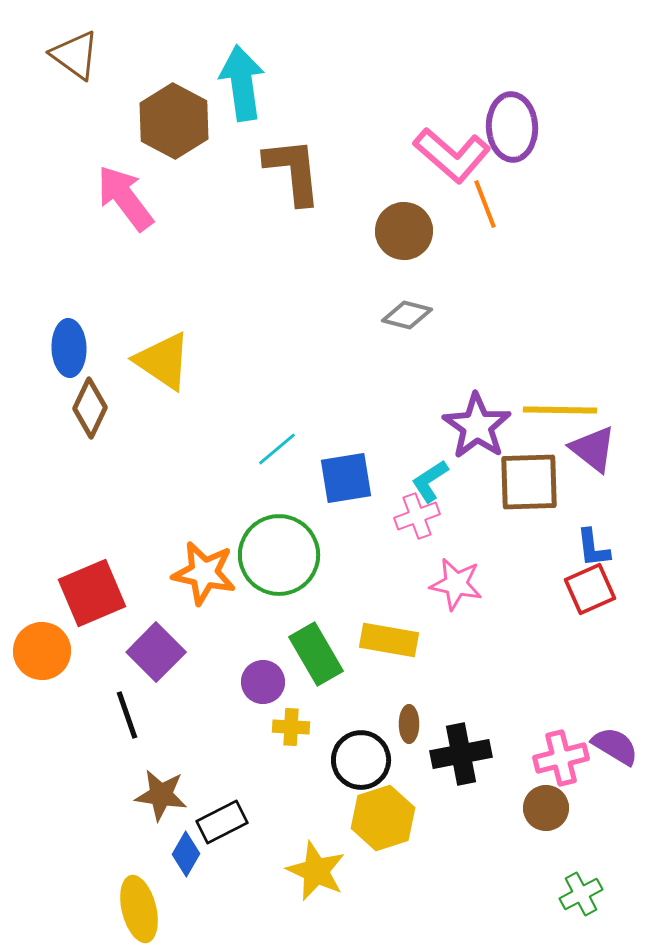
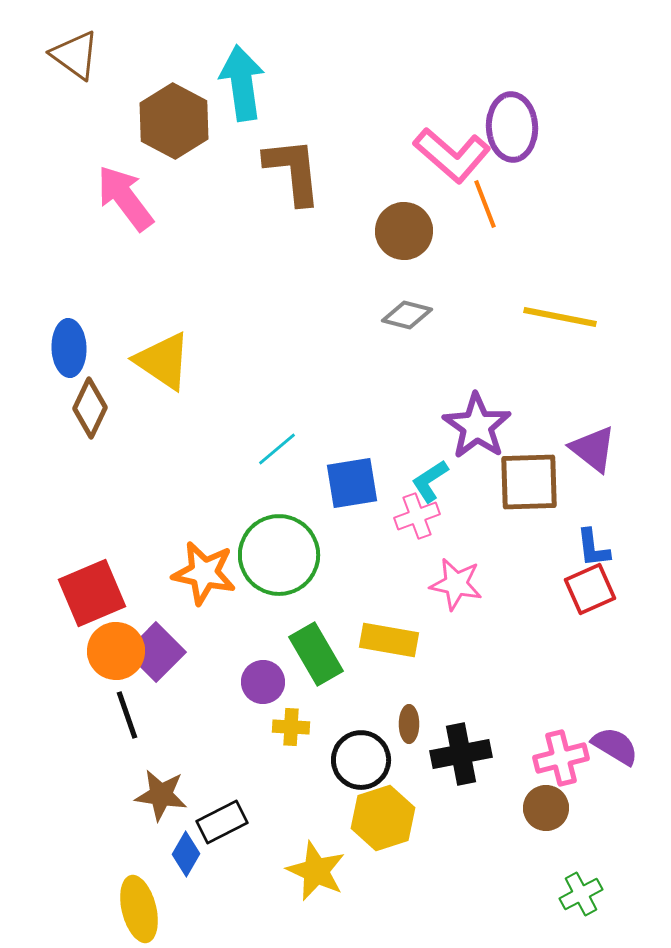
yellow line at (560, 410): moved 93 px up; rotated 10 degrees clockwise
blue square at (346, 478): moved 6 px right, 5 px down
orange circle at (42, 651): moved 74 px right
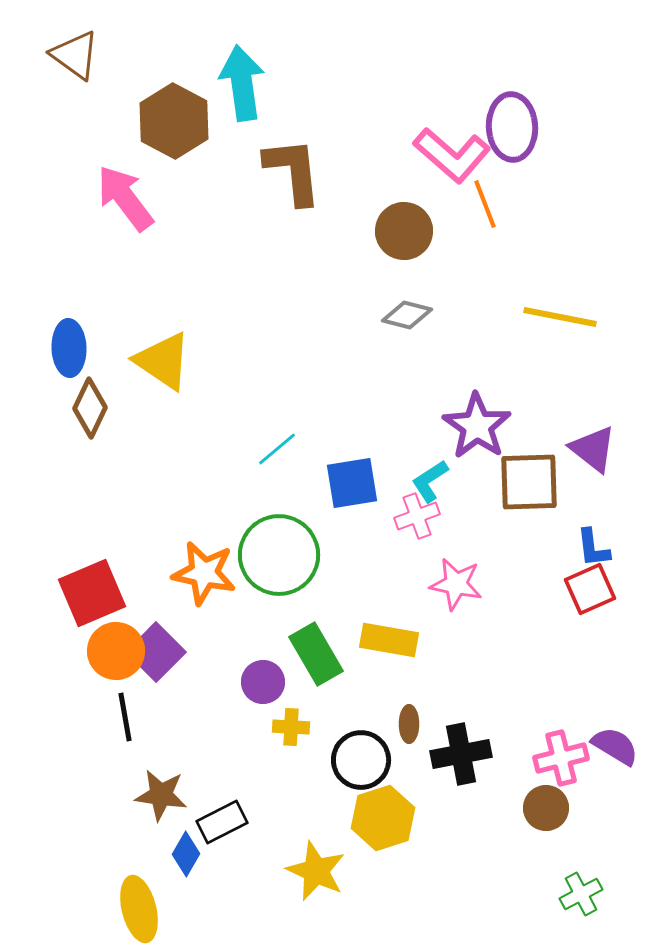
black line at (127, 715): moved 2 px left, 2 px down; rotated 9 degrees clockwise
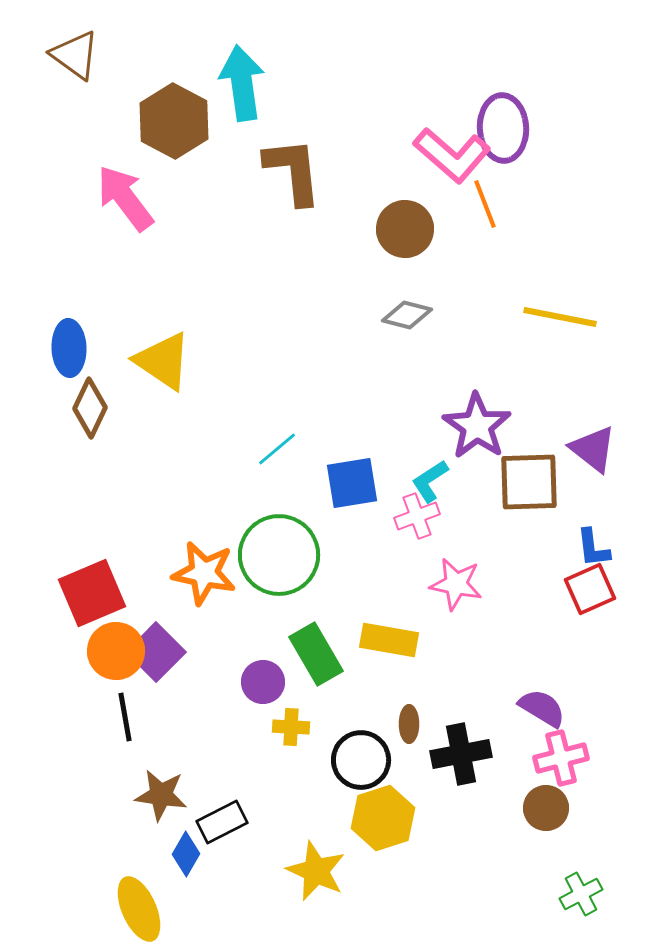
purple ellipse at (512, 127): moved 9 px left, 1 px down
brown circle at (404, 231): moved 1 px right, 2 px up
purple semicircle at (615, 746): moved 73 px left, 38 px up
yellow ellipse at (139, 909): rotated 10 degrees counterclockwise
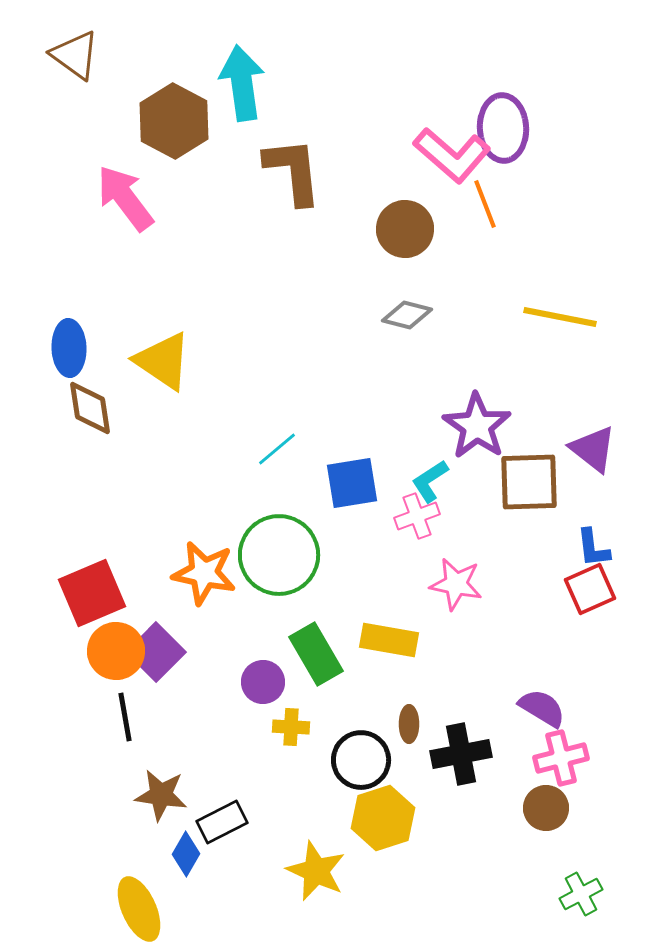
brown diamond at (90, 408): rotated 34 degrees counterclockwise
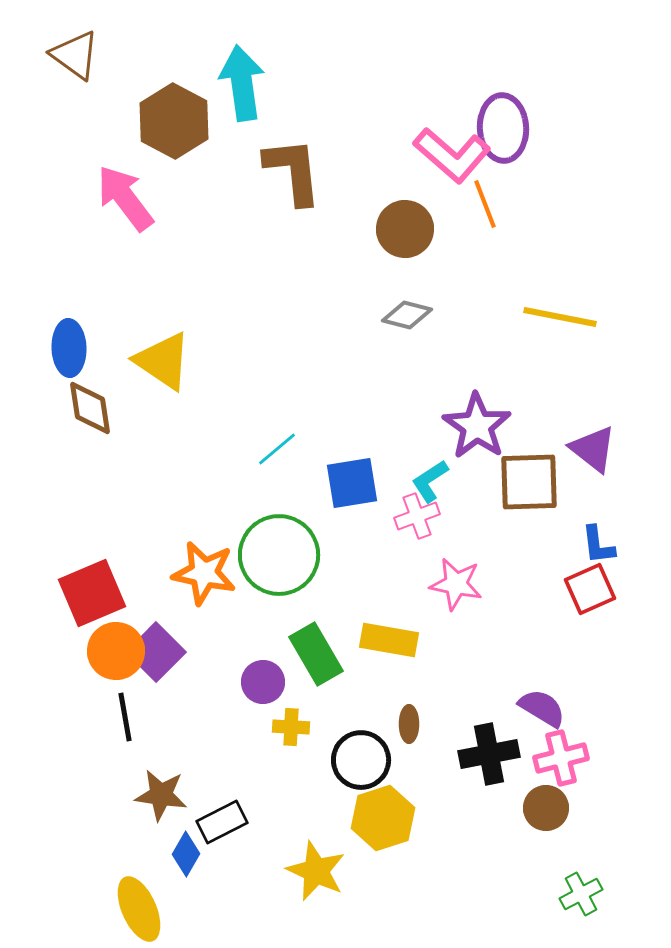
blue L-shape at (593, 548): moved 5 px right, 3 px up
black cross at (461, 754): moved 28 px right
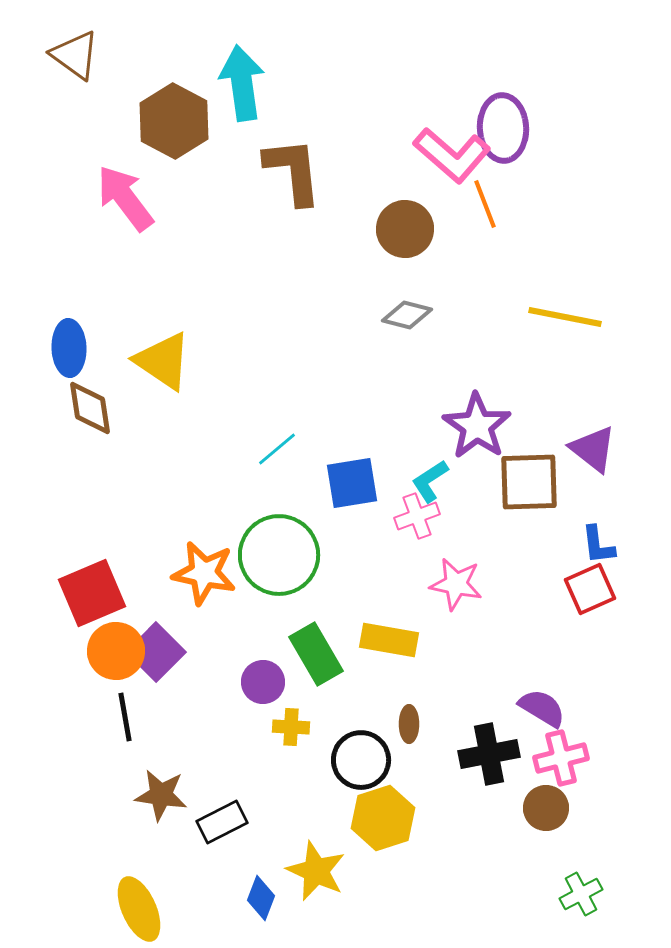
yellow line at (560, 317): moved 5 px right
blue diamond at (186, 854): moved 75 px right, 44 px down; rotated 9 degrees counterclockwise
